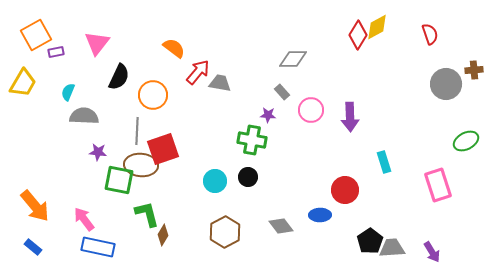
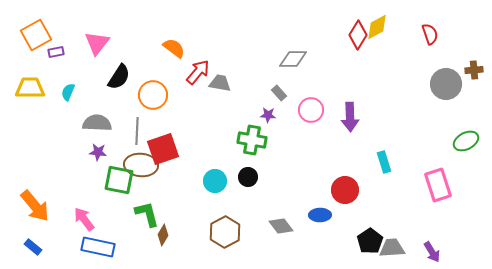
black semicircle at (119, 77): rotated 8 degrees clockwise
yellow trapezoid at (23, 83): moved 7 px right, 5 px down; rotated 120 degrees counterclockwise
gray rectangle at (282, 92): moved 3 px left, 1 px down
gray semicircle at (84, 116): moved 13 px right, 7 px down
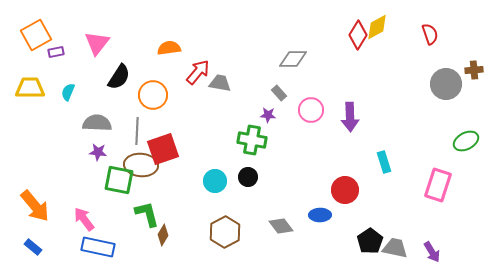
orange semicircle at (174, 48): moved 5 px left; rotated 45 degrees counterclockwise
pink rectangle at (438, 185): rotated 36 degrees clockwise
gray trapezoid at (392, 248): moved 3 px right; rotated 16 degrees clockwise
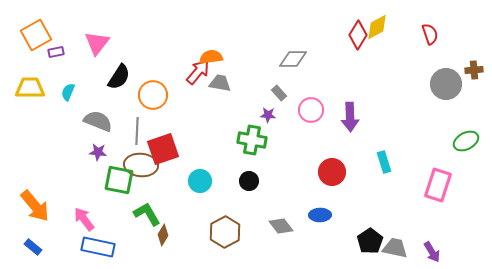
orange semicircle at (169, 48): moved 42 px right, 9 px down
gray semicircle at (97, 123): moved 1 px right, 2 px up; rotated 20 degrees clockwise
black circle at (248, 177): moved 1 px right, 4 px down
cyan circle at (215, 181): moved 15 px left
red circle at (345, 190): moved 13 px left, 18 px up
green L-shape at (147, 214): rotated 16 degrees counterclockwise
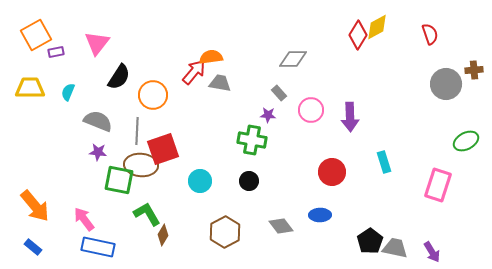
red arrow at (198, 72): moved 4 px left
